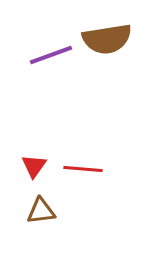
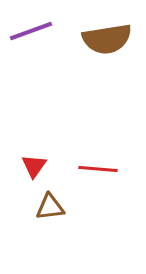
purple line: moved 20 px left, 24 px up
red line: moved 15 px right
brown triangle: moved 9 px right, 4 px up
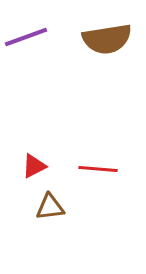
purple line: moved 5 px left, 6 px down
red triangle: rotated 28 degrees clockwise
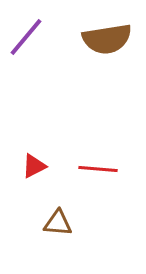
purple line: rotated 30 degrees counterclockwise
brown triangle: moved 8 px right, 16 px down; rotated 12 degrees clockwise
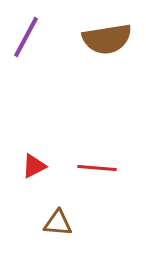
purple line: rotated 12 degrees counterclockwise
red line: moved 1 px left, 1 px up
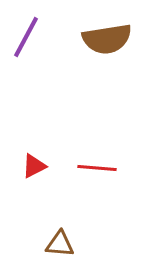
brown triangle: moved 2 px right, 21 px down
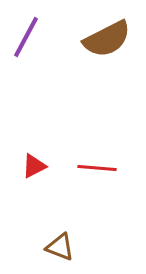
brown semicircle: rotated 18 degrees counterclockwise
brown triangle: moved 3 px down; rotated 16 degrees clockwise
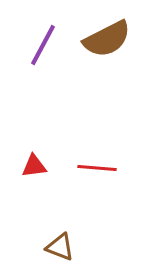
purple line: moved 17 px right, 8 px down
red triangle: rotated 20 degrees clockwise
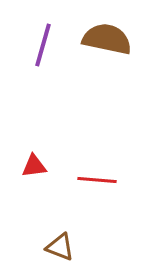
brown semicircle: rotated 141 degrees counterclockwise
purple line: rotated 12 degrees counterclockwise
red line: moved 12 px down
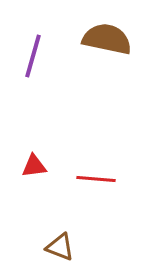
purple line: moved 10 px left, 11 px down
red line: moved 1 px left, 1 px up
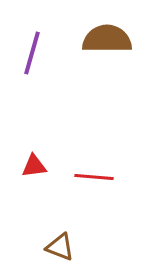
brown semicircle: rotated 12 degrees counterclockwise
purple line: moved 1 px left, 3 px up
red line: moved 2 px left, 2 px up
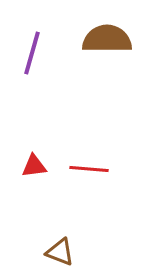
red line: moved 5 px left, 8 px up
brown triangle: moved 5 px down
